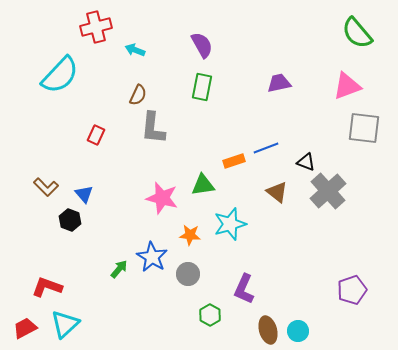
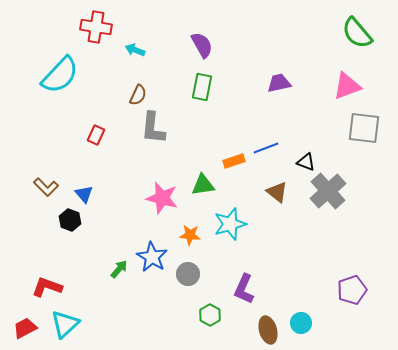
red cross: rotated 24 degrees clockwise
cyan circle: moved 3 px right, 8 px up
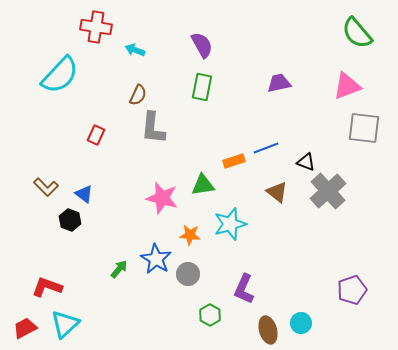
blue triangle: rotated 12 degrees counterclockwise
blue star: moved 4 px right, 2 px down
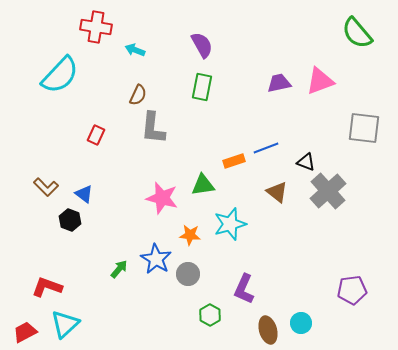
pink triangle: moved 27 px left, 5 px up
purple pentagon: rotated 12 degrees clockwise
red trapezoid: moved 4 px down
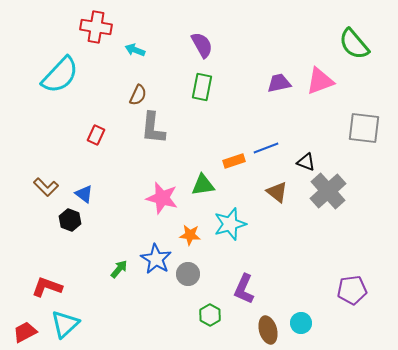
green semicircle: moved 3 px left, 11 px down
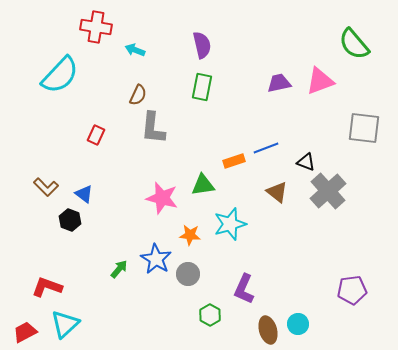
purple semicircle: rotated 16 degrees clockwise
cyan circle: moved 3 px left, 1 px down
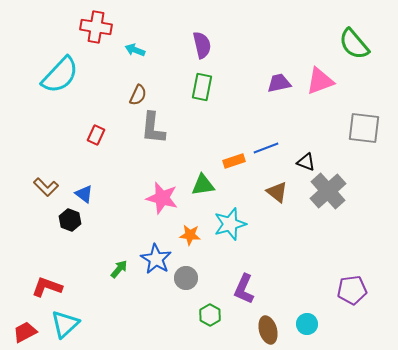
gray circle: moved 2 px left, 4 px down
cyan circle: moved 9 px right
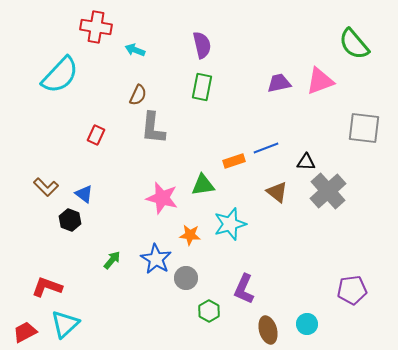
black triangle: rotated 18 degrees counterclockwise
green arrow: moved 7 px left, 9 px up
green hexagon: moved 1 px left, 4 px up
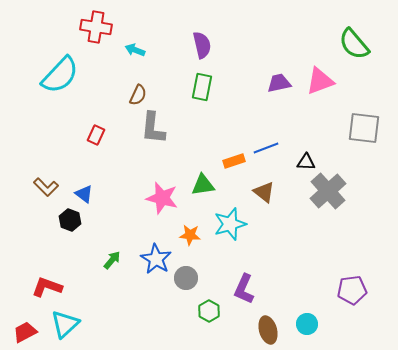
brown triangle: moved 13 px left
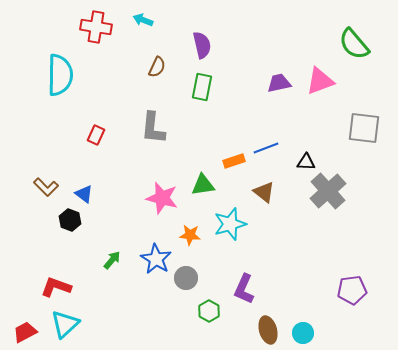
cyan arrow: moved 8 px right, 30 px up
cyan semicircle: rotated 42 degrees counterclockwise
brown semicircle: moved 19 px right, 28 px up
red L-shape: moved 9 px right
cyan circle: moved 4 px left, 9 px down
